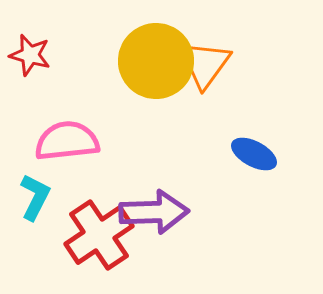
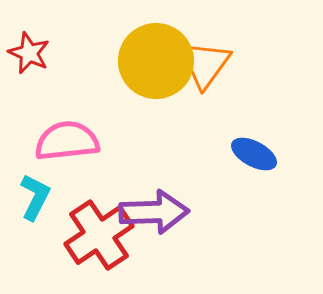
red star: moved 1 px left, 2 px up; rotated 9 degrees clockwise
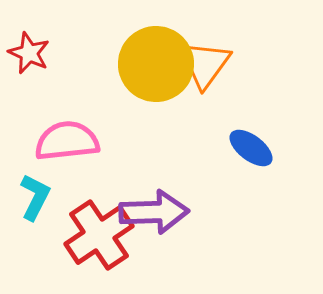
yellow circle: moved 3 px down
blue ellipse: moved 3 px left, 6 px up; rotated 9 degrees clockwise
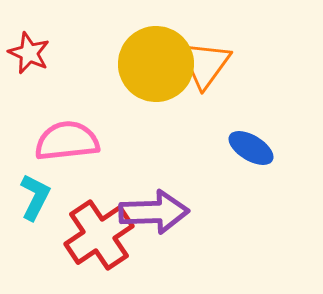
blue ellipse: rotated 6 degrees counterclockwise
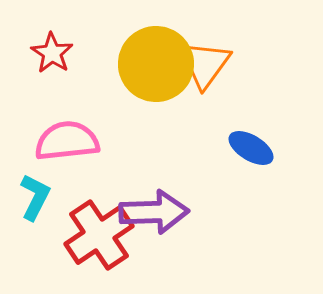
red star: moved 23 px right; rotated 9 degrees clockwise
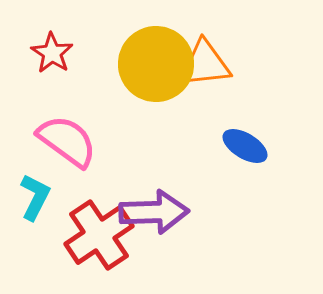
orange triangle: rotated 48 degrees clockwise
pink semicircle: rotated 42 degrees clockwise
blue ellipse: moved 6 px left, 2 px up
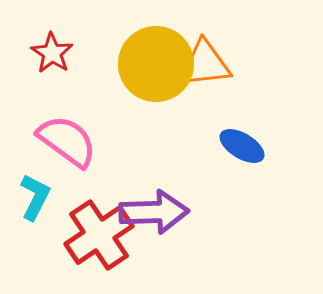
blue ellipse: moved 3 px left
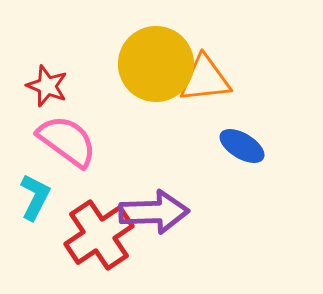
red star: moved 5 px left, 33 px down; rotated 12 degrees counterclockwise
orange triangle: moved 15 px down
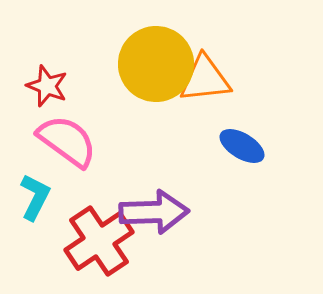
red cross: moved 6 px down
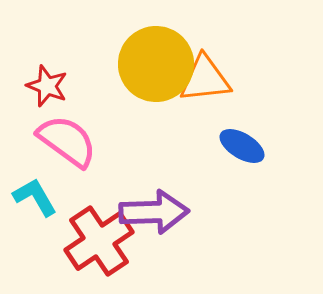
cyan L-shape: rotated 57 degrees counterclockwise
